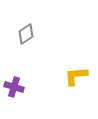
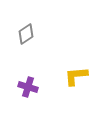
purple cross: moved 14 px right
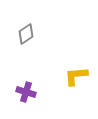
purple cross: moved 2 px left, 5 px down
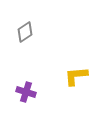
gray diamond: moved 1 px left, 2 px up
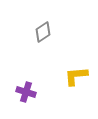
gray diamond: moved 18 px right
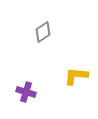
yellow L-shape: rotated 10 degrees clockwise
